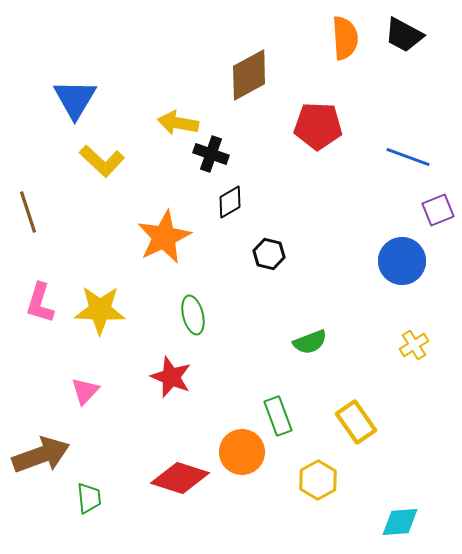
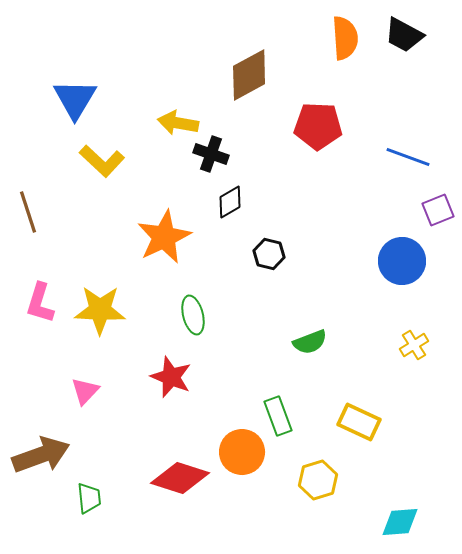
yellow rectangle: moved 3 px right; rotated 30 degrees counterclockwise
yellow hexagon: rotated 12 degrees clockwise
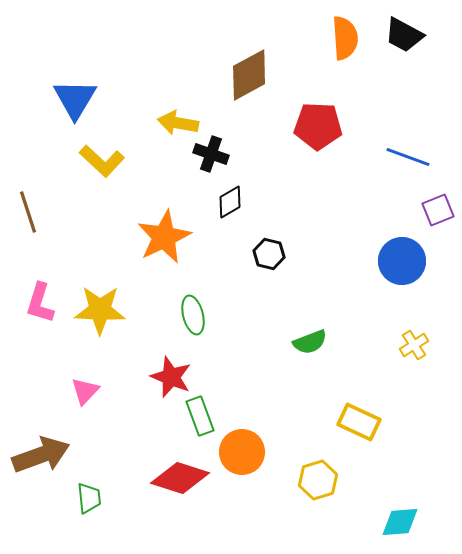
green rectangle: moved 78 px left
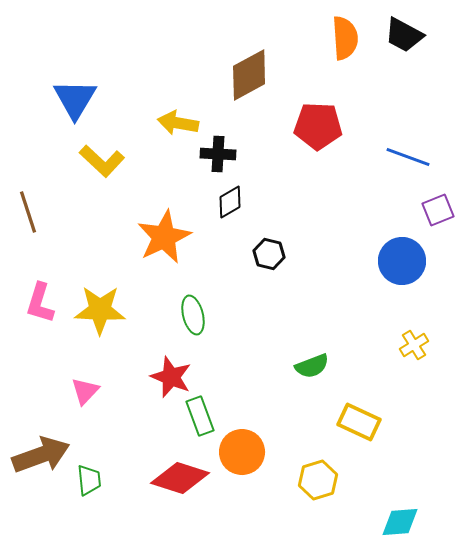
black cross: moved 7 px right; rotated 16 degrees counterclockwise
green semicircle: moved 2 px right, 24 px down
green trapezoid: moved 18 px up
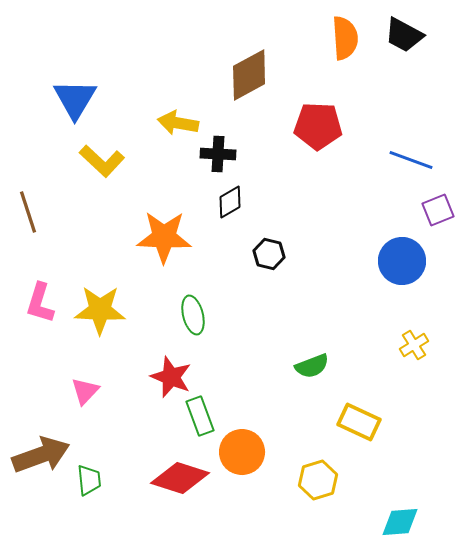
blue line: moved 3 px right, 3 px down
orange star: rotated 28 degrees clockwise
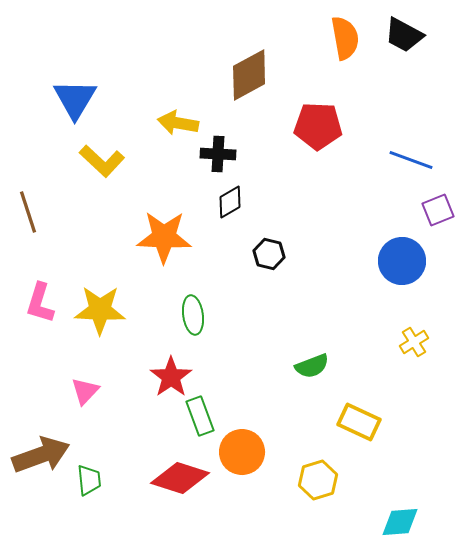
orange semicircle: rotated 6 degrees counterclockwise
green ellipse: rotated 6 degrees clockwise
yellow cross: moved 3 px up
red star: rotated 15 degrees clockwise
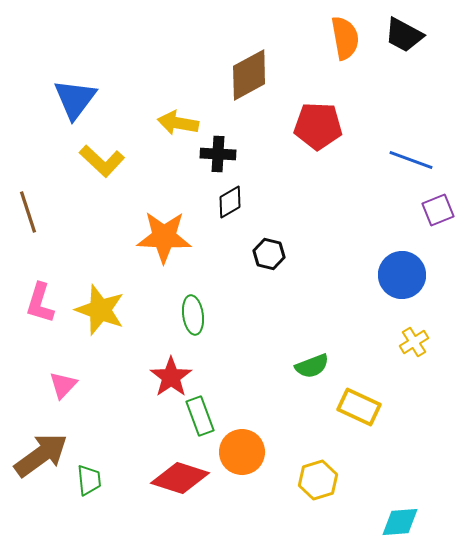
blue triangle: rotated 6 degrees clockwise
blue circle: moved 14 px down
yellow star: rotated 18 degrees clockwise
pink triangle: moved 22 px left, 6 px up
yellow rectangle: moved 15 px up
brown arrow: rotated 16 degrees counterclockwise
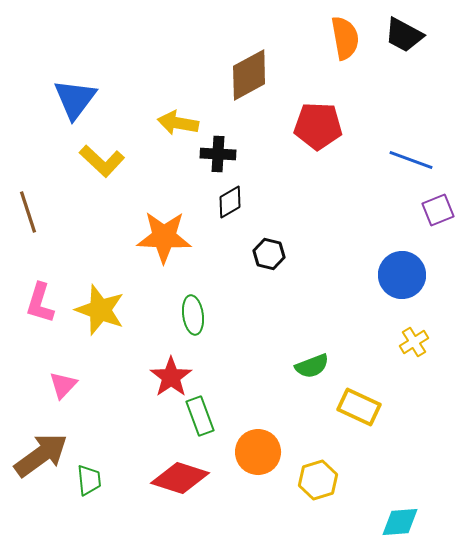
orange circle: moved 16 px right
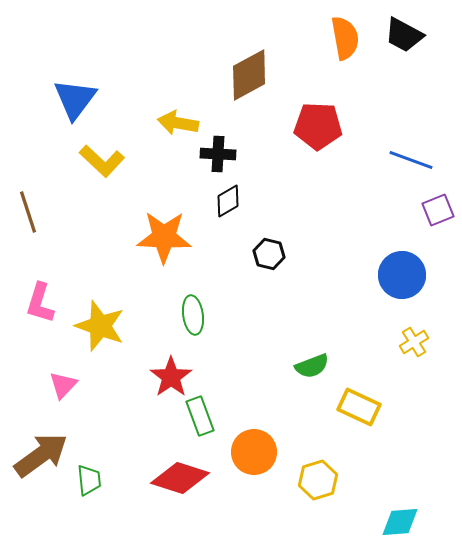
black diamond: moved 2 px left, 1 px up
yellow star: moved 16 px down
orange circle: moved 4 px left
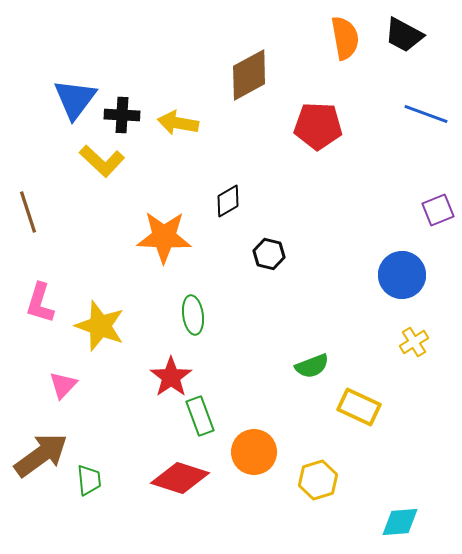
black cross: moved 96 px left, 39 px up
blue line: moved 15 px right, 46 px up
